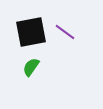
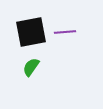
purple line: rotated 40 degrees counterclockwise
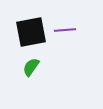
purple line: moved 2 px up
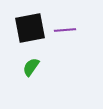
black square: moved 1 px left, 4 px up
